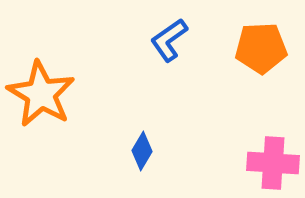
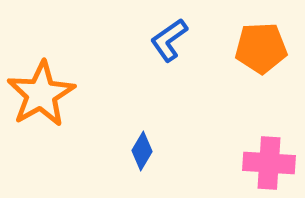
orange star: rotated 12 degrees clockwise
pink cross: moved 4 px left
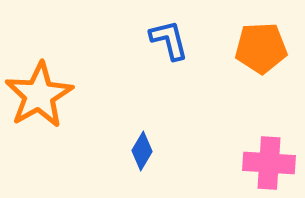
blue L-shape: rotated 111 degrees clockwise
orange star: moved 2 px left, 1 px down
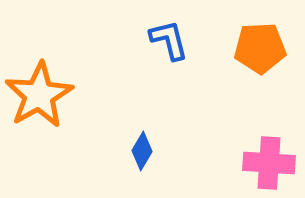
orange pentagon: moved 1 px left
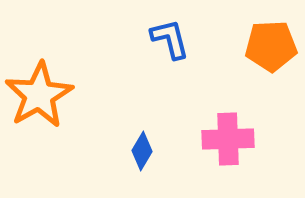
blue L-shape: moved 1 px right, 1 px up
orange pentagon: moved 11 px right, 2 px up
pink cross: moved 41 px left, 24 px up; rotated 6 degrees counterclockwise
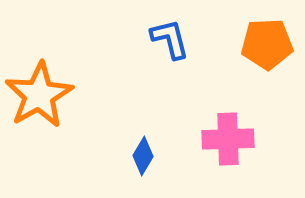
orange pentagon: moved 4 px left, 2 px up
blue diamond: moved 1 px right, 5 px down
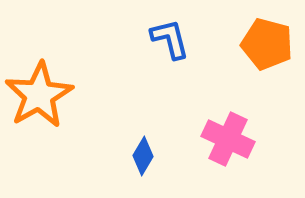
orange pentagon: rotated 18 degrees clockwise
pink cross: rotated 27 degrees clockwise
